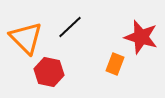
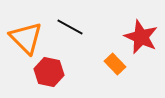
black line: rotated 72 degrees clockwise
red star: rotated 8 degrees clockwise
orange rectangle: rotated 65 degrees counterclockwise
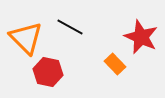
red hexagon: moved 1 px left
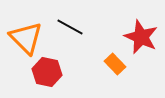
red hexagon: moved 1 px left
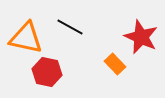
orange triangle: rotated 33 degrees counterclockwise
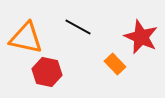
black line: moved 8 px right
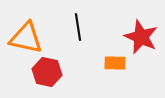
black line: rotated 52 degrees clockwise
orange rectangle: moved 1 px up; rotated 45 degrees counterclockwise
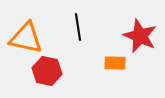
red star: moved 1 px left, 1 px up
red hexagon: moved 1 px up
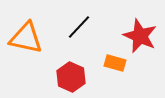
black line: moved 1 px right; rotated 52 degrees clockwise
orange rectangle: rotated 15 degrees clockwise
red hexagon: moved 24 px right, 6 px down; rotated 12 degrees clockwise
